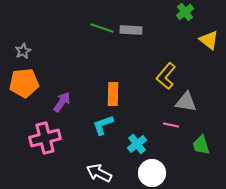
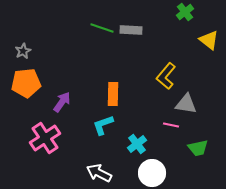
orange pentagon: moved 2 px right
gray triangle: moved 2 px down
pink cross: rotated 20 degrees counterclockwise
green trapezoid: moved 3 px left, 3 px down; rotated 85 degrees counterclockwise
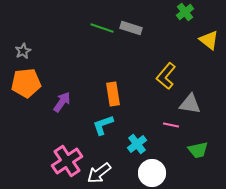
gray rectangle: moved 2 px up; rotated 15 degrees clockwise
orange rectangle: rotated 10 degrees counterclockwise
gray triangle: moved 4 px right
pink cross: moved 22 px right, 23 px down
green trapezoid: moved 2 px down
white arrow: rotated 65 degrees counterclockwise
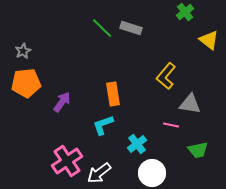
green line: rotated 25 degrees clockwise
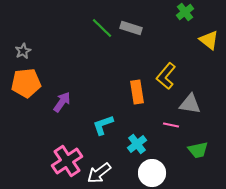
orange rectangle: moved 24 px right, 2 px up
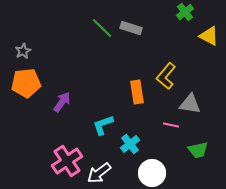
yellow triangle: moved 4 px up; rotated 10 degrees counterclockwise
cyan cross: moved 7 px left
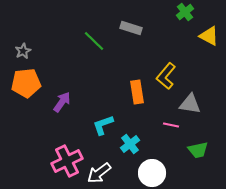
green line: moved 8 px left, 13 px down
pink cross: rotated 8 degrees clockwise
